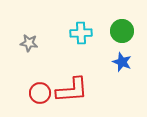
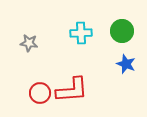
blue star: moved 4 px right, 2 px down
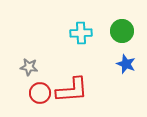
gray star: moved 24 px down
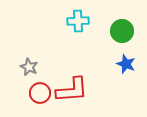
cyan cross: moved 3 px left, 12 px up
gray star: rotated 18 degrees clockwise
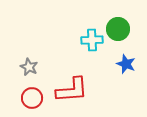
cyan cross: moved 14 px right, 19 px down
green circle: moved 4 px left, 2 px up
red circle: moved 8 px left, 5 px down
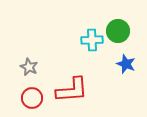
green circle: moved 2 px down
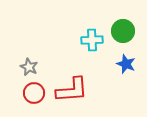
green circle: moved 5 px right
red circle: moved 2 px right, 5 px up
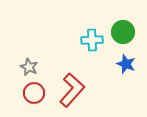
green circle: moved 1 px down
red L-shape: rotated 44 degrees counterclockwise
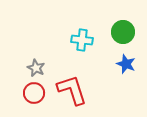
cyan cross: moved 10 px left; rotated 10 degrees clockwise
gray star: moved 7 px right, 1 px down
red L-shape: rotated 60 degrees counterclockwise
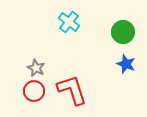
cyan cross: moved 13 px left, 18 px up; rotated 30 degrees clockwise
red circle: moved 2 px up
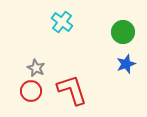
cyan cross: moved 7 px left
blue star: rotated 30 degrees clockwise
red circle: moved 3 px left
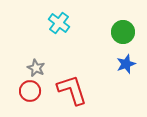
cyan cross: moved 3 px left, 1 px down
red circle: moved 1 px left
